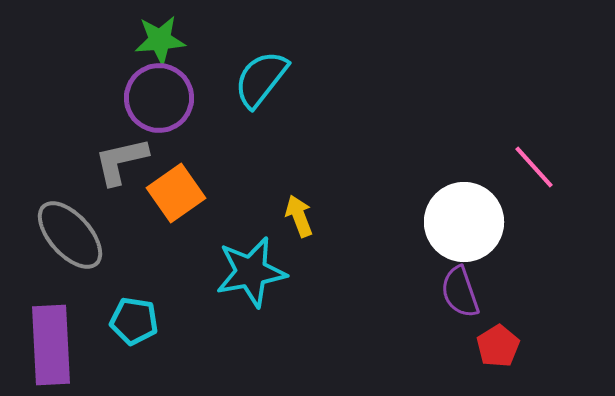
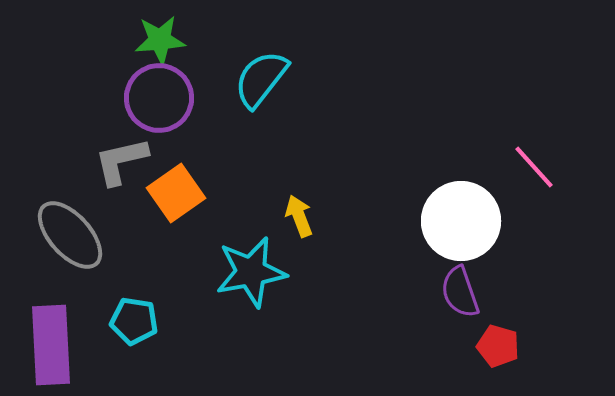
white circle: moved 3 px left, 1 px up
red pentagon: rotated 24 degrees counterclockwise
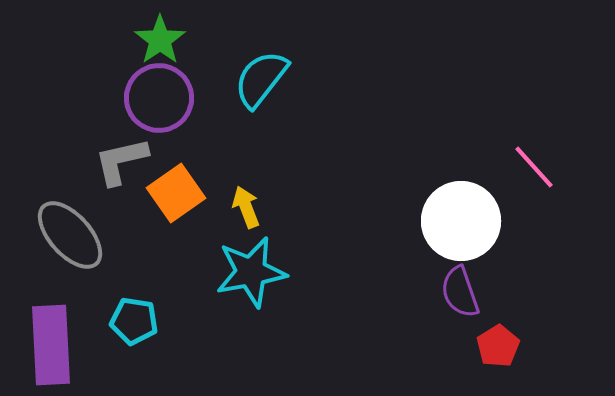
green star: rotated 30 degrees counterclockwise
yellow arrow: moved 53 px left, 9 px up
red pentagon: rotated 24 degrees clockwise
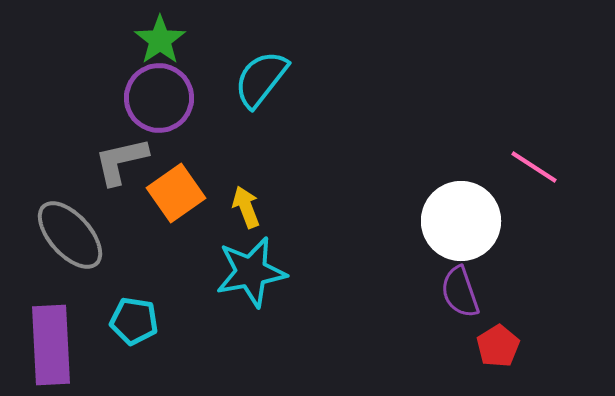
pink line: rotated 15 degrees counterclockwise
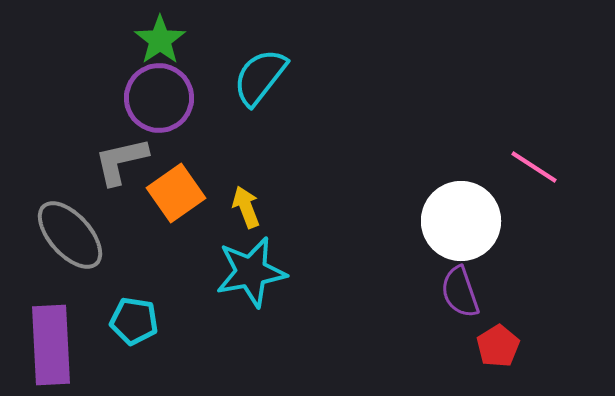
cyan semicircle: moved 1 px left, 2 px up
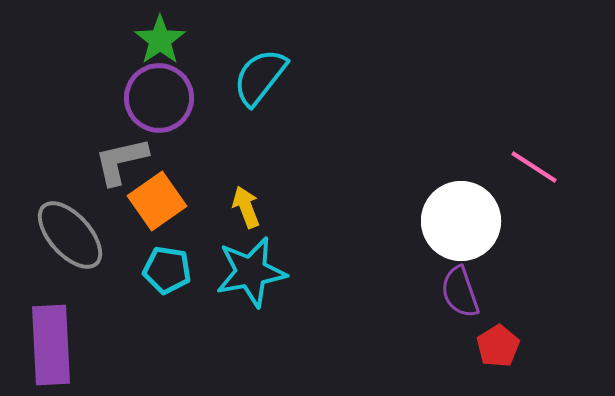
orange square: moved 19 px left, 8 px down
cyan pentagon: moved 33 px right, 51 px up
